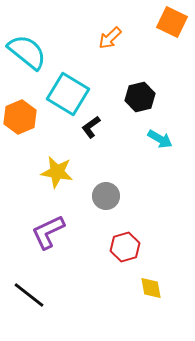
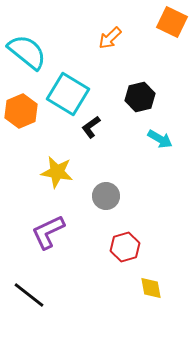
orange hexagon: moved 1 px right, 6 px up
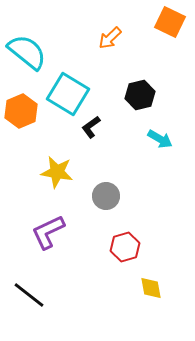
orange square: moved 2 px left
black hexagon: moved 2 px up
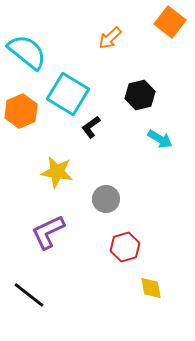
orange square: rotated 12 degrees clockwise
gray circle: moved 3 px down
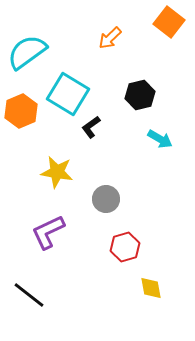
orange square: moved 1 px left
cyan semicircle: rotated 75 degrees counterclockwise
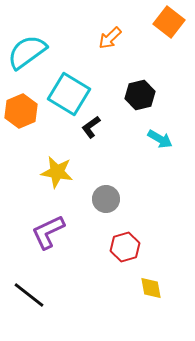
cyan square: moved 1 px right
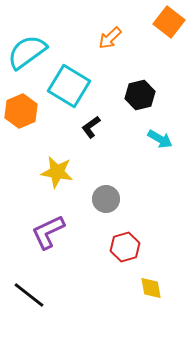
cyan square: moved 8 px up
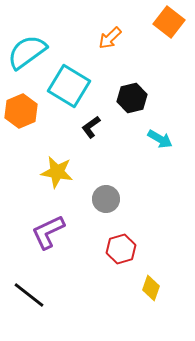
black hexagon: moved 8 px left, 3 px down
red hexagon: moved 4 px left, 2 px down
yellow diamond: rotated 30 degrees clockwise
